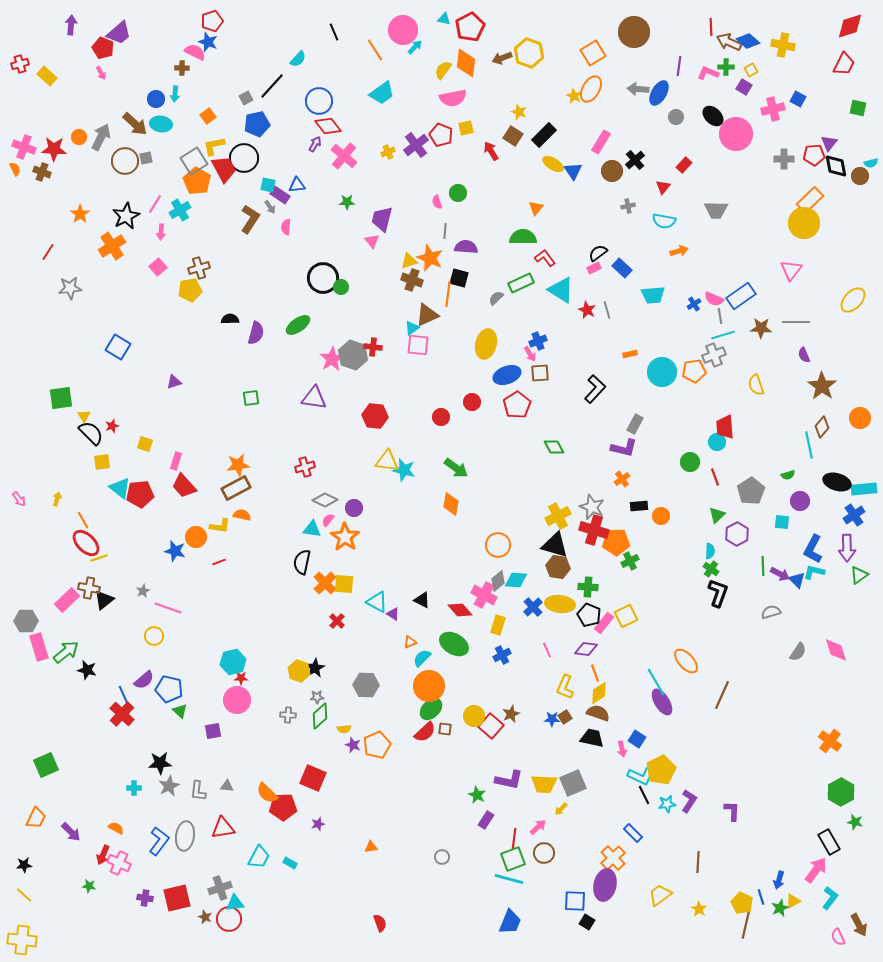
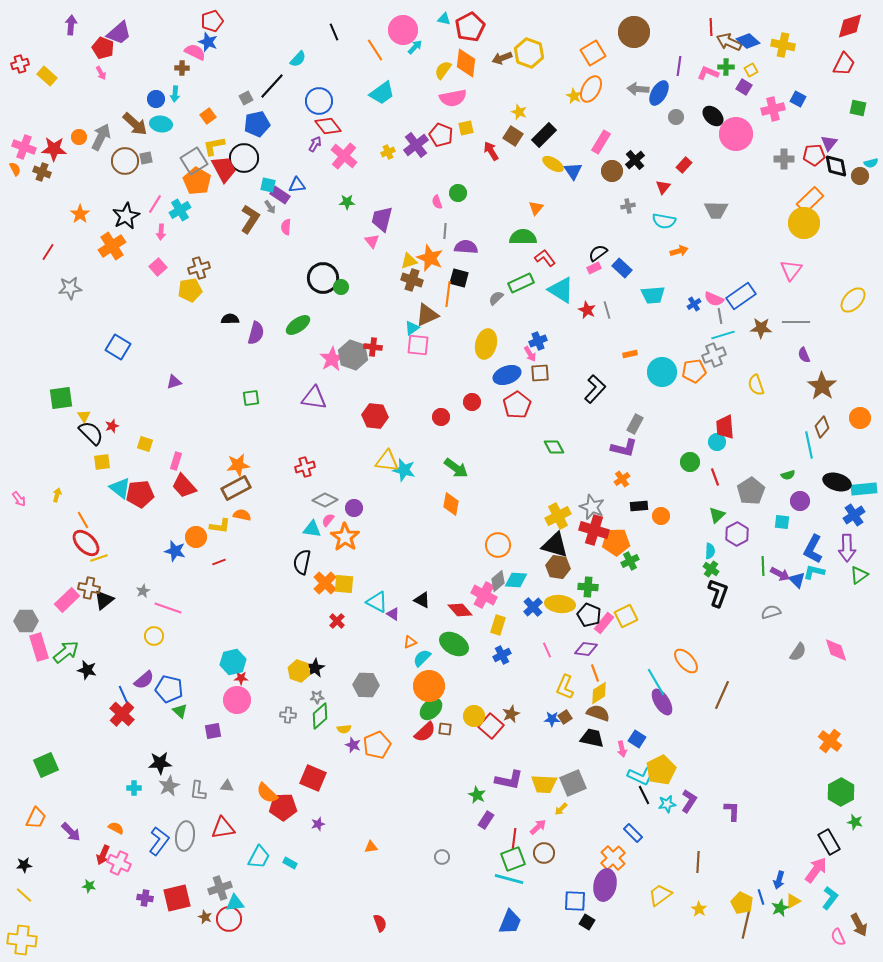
yellow arrow at (57, 499): moved 4 px up
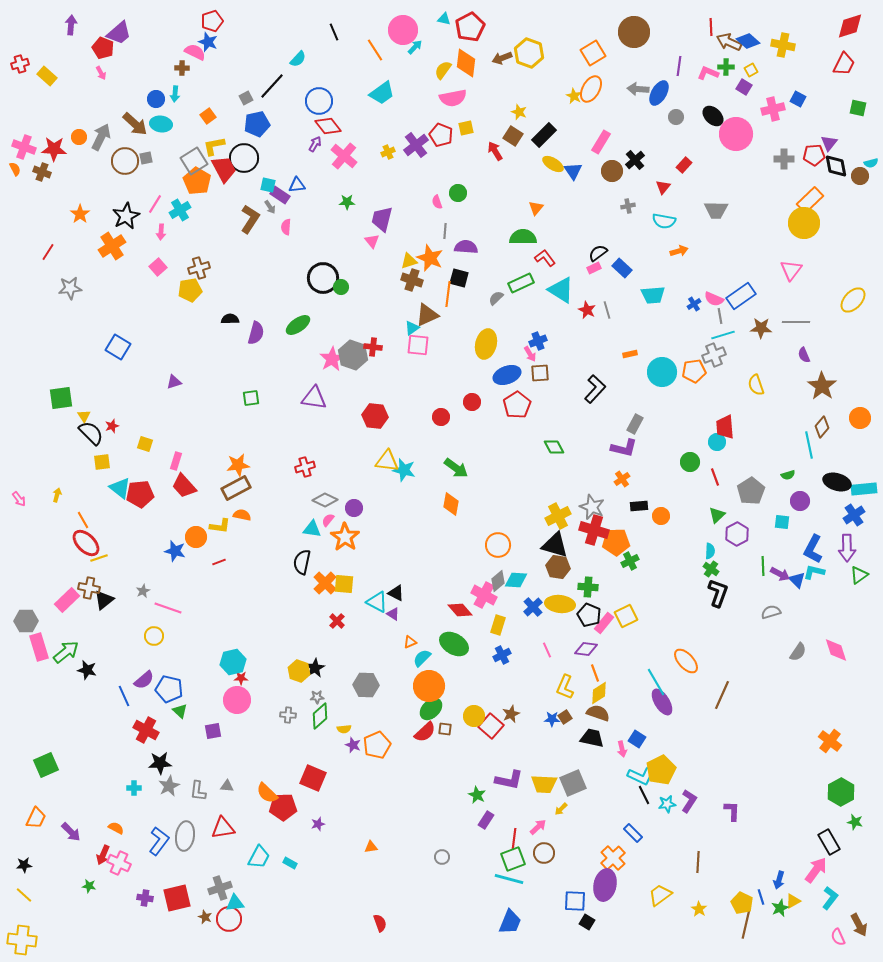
red arrow at (491, 151): moved 4 px right
black triangle at (422, 600): moved 26 px left, 7 px up
red cross at (122, 714): moved 24 px right, 16 px down; rotated 15 degrees counterclockwise
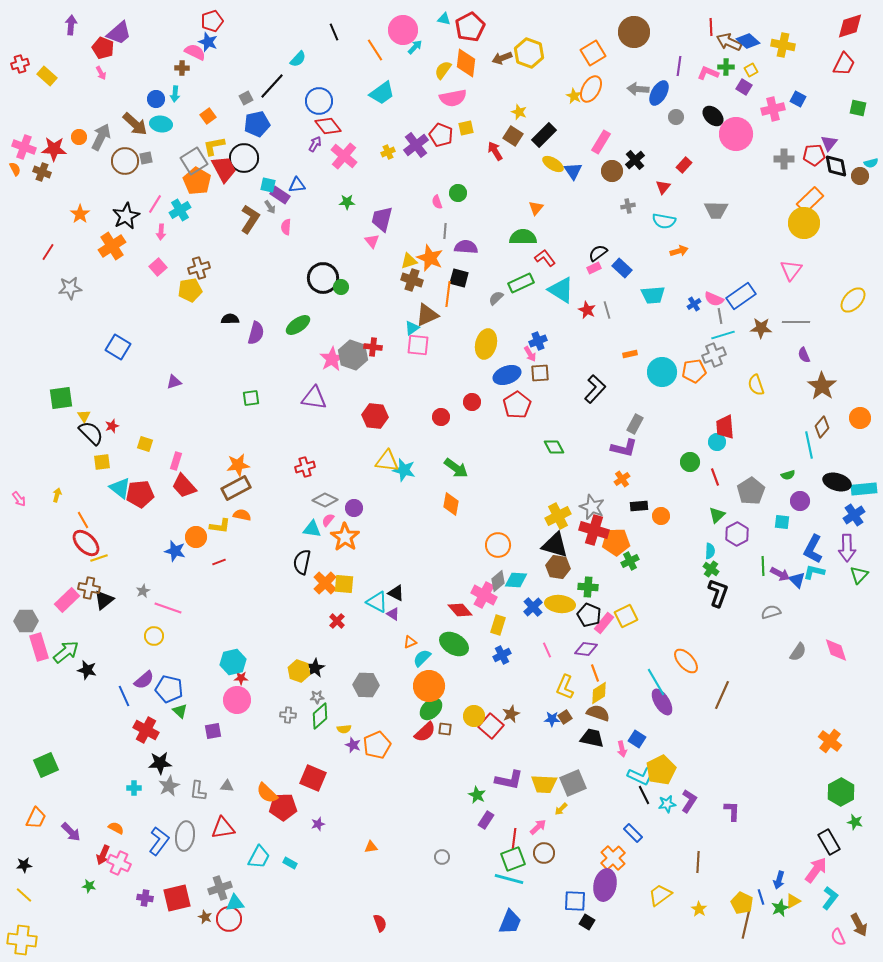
green triangle at (859, 575): rotated 12 degrees counterclockwise
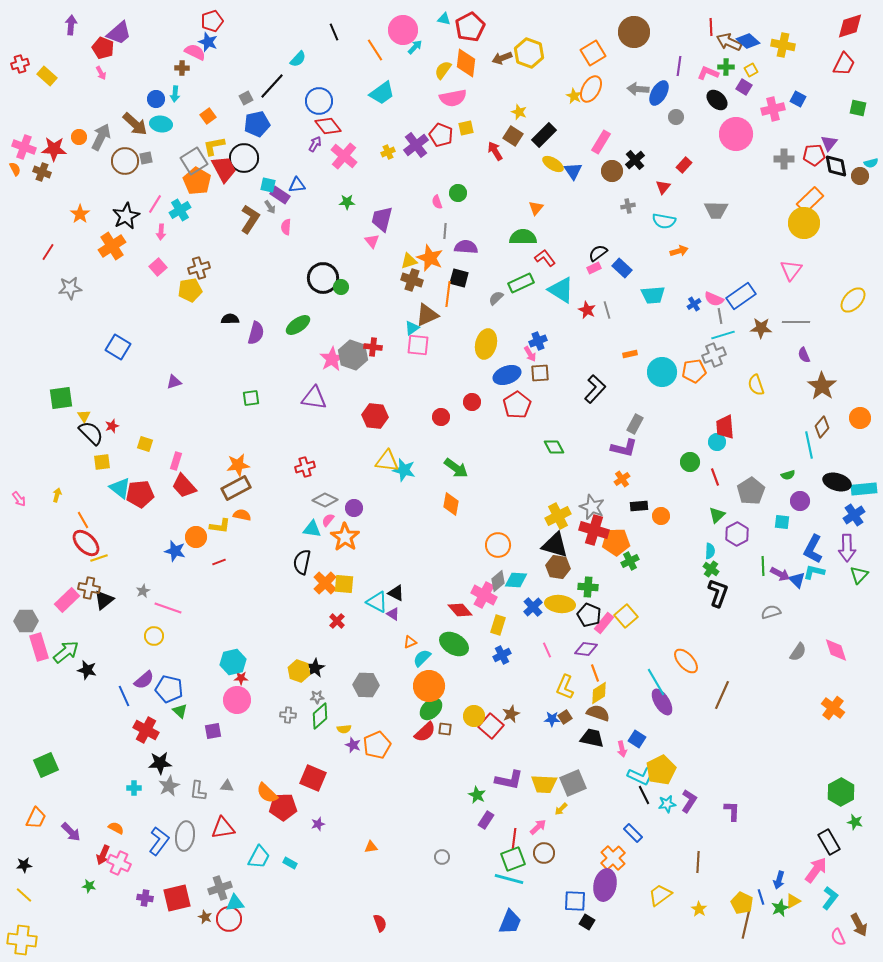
black ellipse at (713, 116): moved 4 px right, 16 px up
yellow square at (626, 616): rotated 15 degrees counterclockwise
orange cross at (830, 741): moved 3 px right, 33 px up
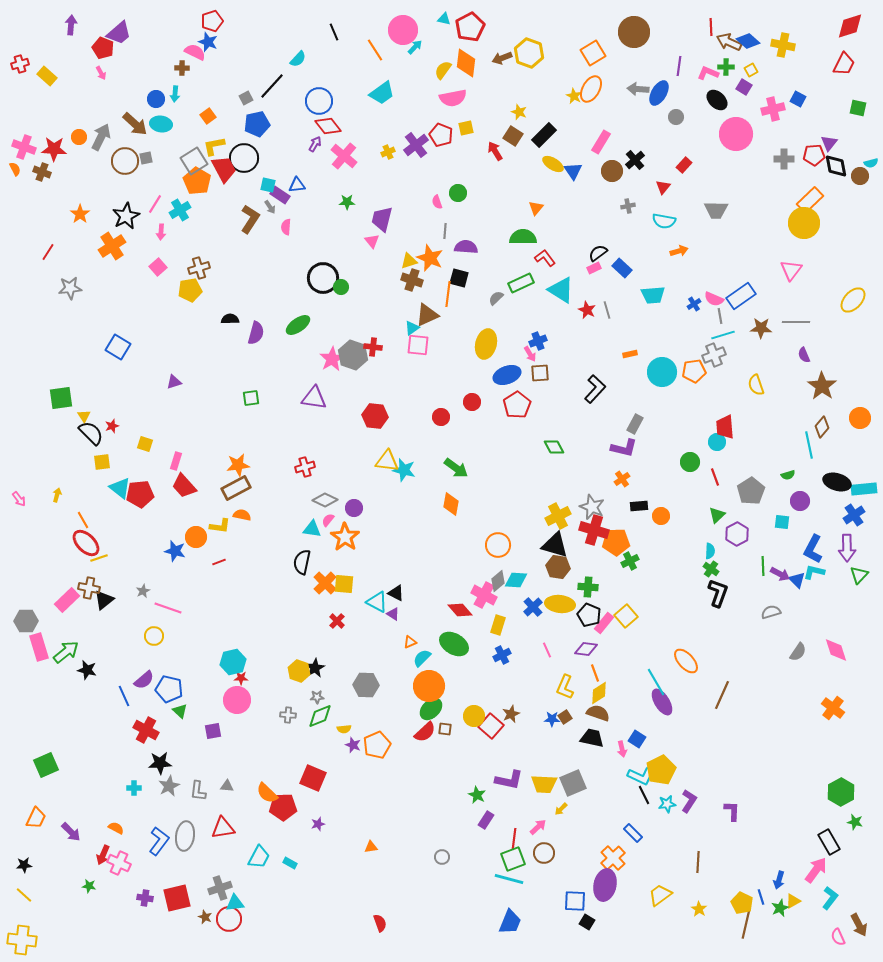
green diamond at (320, 716): rotated 20 degrees clockwise
